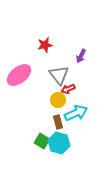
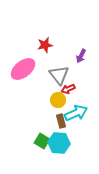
pink ellipse: moved 4 px right, 6 px up
brown rectangle: moved 3 px right, 1 px up
cyan hexagon: rotated 10 degrees counterclockwise
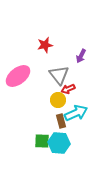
pink ellipse: moved 5 px left, 7 px down
green square: rotated 28 degrees counterclockwise
